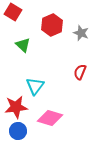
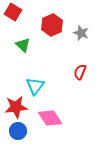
pink diamond: rotated 40 degrees clockwise
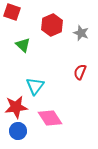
red square: moved 1 px left; rotated 12 degrees counterclockwise
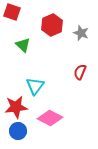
pink diamond: rotated 30 degrees counterclockwise
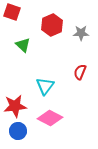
gray star: rotated 21 degrees counterclockwise
cyan triangle: moved 10 px right
red star: moved 1 px left, 1 px up
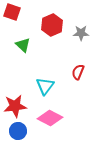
red semicircle: moved 2 px left
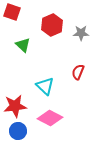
cyan triangle: rotated 24 degrees counterclockwise
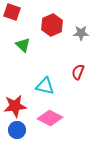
cyan triangle: rotated 30 degrees counterclockwise
blue circle: moved 1 px left, 1 px up
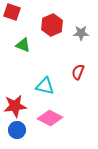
green triangle: rotated 21 degrees counterclockwise
